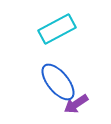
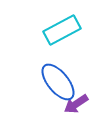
cyan rectangle: moved 5 px right, 1 px down
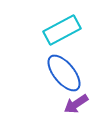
blue ellipse: moved 6 px right, 9 px up
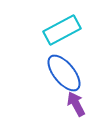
purple arrow: rotated 95 degrees clockwise
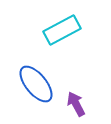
blue ellipse: moved 28 px left, 11 px down
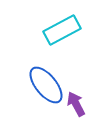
blue ellipse: moved 10 px right, 1 px down
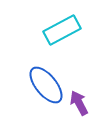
purple arrow: moved 3 px right, 1 px up
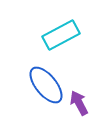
cyan rectangle: moved 1 px left, 5 px down
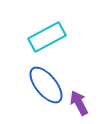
cyan rectangle: moved 14 px left, 2 px down
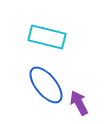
cyan rectangle: rotated 42 degrees clockwise
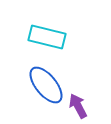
purple arrow: moved 1 px left, 3 px down
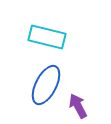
blue ellipse: rotated 66 degrees clockwise
